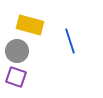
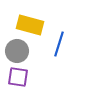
blue line: moved 11 px left, 3 px down; rotated 35 degrees clockwise
purple square: moved 2 px right; rotated 10 degrees counterclockwise
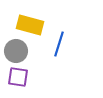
gray circle: moved 1 px left
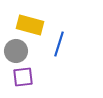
purple square: moved 5 px right; rotated 15 degrees counterclockwise
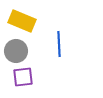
yellow rectangle: moved 8 px left, 4 px up; rotated 8 degrees clockwise
blue line: rotated 20 degrees counterclockwise
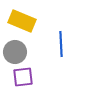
blue line: moved 2 px right
gray circle: moved 1 px left, 1 px down
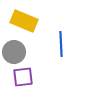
yellow rectangle: moved 2 px right
gray circle: moved 1 px left
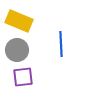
yellow rectangle: moved 5 px left
gray circle: moved 3 px right, 2 px up
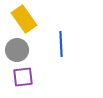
yellow rectangle: moved 5 px right, 2 px up; rotated 32 degrees clockwise
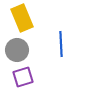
yellow rectangle: moved 2 px left, 1 px up; rotated 12 degrees clockwise
purple square: rotated 10 degrees counterclockwise
